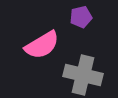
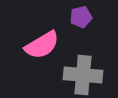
gray cross: rotated 9 degrees counterclockwise
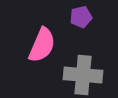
pink semicircle: rotated 36 degrees counterclockwise
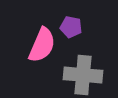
purple pentagon: moved 10 px left, 10 px down; rotated 25 degrees clockwise
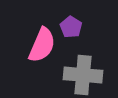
purple pentagon: rotated 20 degrees clockwise
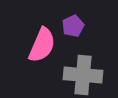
purple pentagon: moved 2 px right, 1 px up; rotated 15 degrees clockwise
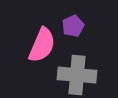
gray cross: moved 6 px left
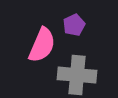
purple pentagon: moved 1 px right, 1 px up
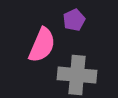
purple pentagon: moved 5 px up
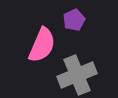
gray cross: rotated 27 degrees counterclockwise
